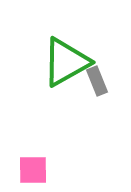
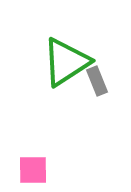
green triangle: rotated 4 degrees counterclockwise
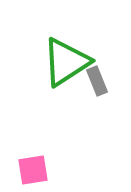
pink square: rotated 8 degrees counterclockwise
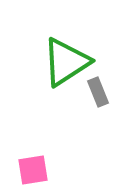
gray rectangle: moved 1 px right, 11 px down
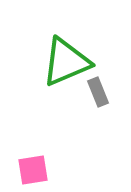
green triangle: rotated 10 degrees clockwise
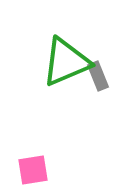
gray rectangle: moved 16 px up
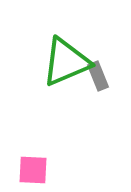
pink square: rotated 12 degrees clockwise
